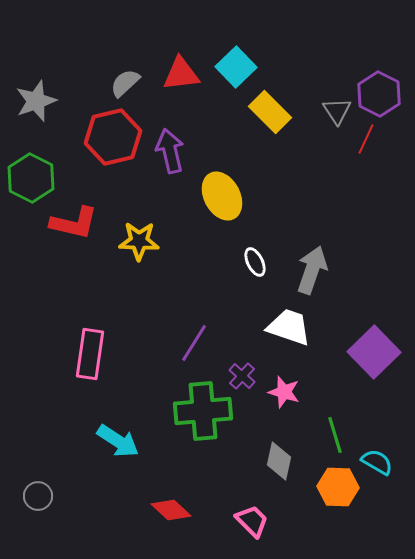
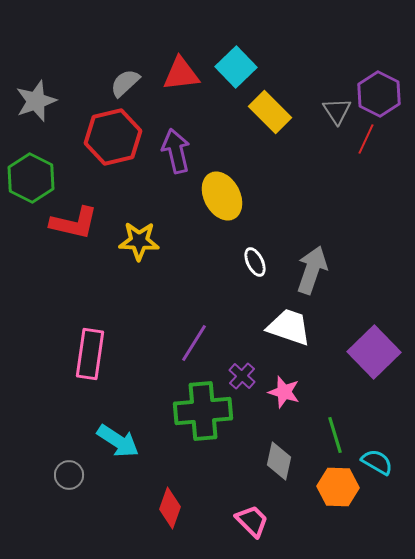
purple arrow: moved 6 px right
gray circle: moved 31 px right, 21 px up
red diamond: moved 1 px left, 2 px up; rotated 66 degrees clockwise
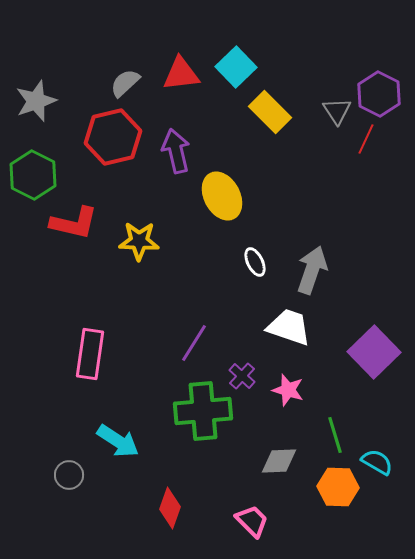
green hexagon: moved 2 px right, 3 px up
pink star: moved 4 px right, 2 px up
gray diamond: rotated 75 degrees clockwise
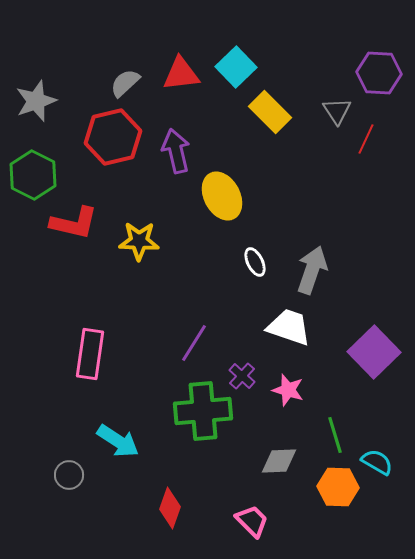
purple hexagon: moved 21 px up; rotated 24 degrees counterclockwise
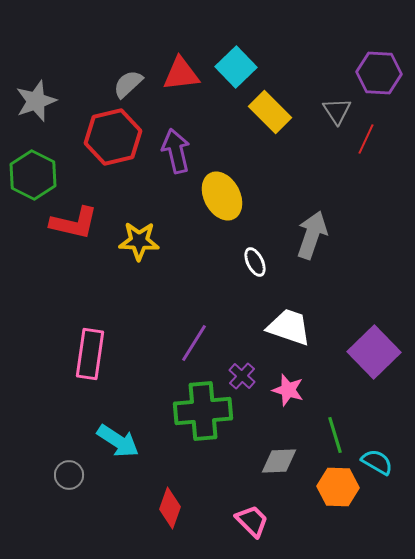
gray semicircle: moved 3 px right, 1 px down
gray arrow: moved 35 px up
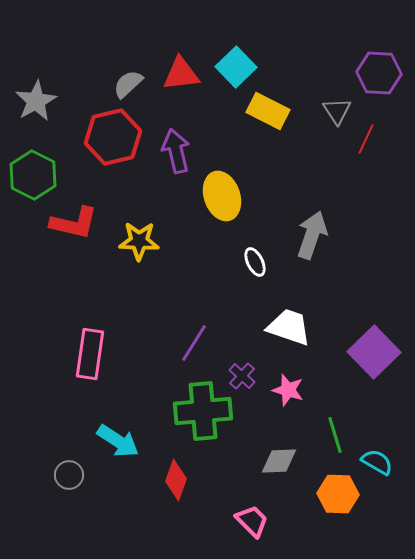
gray star: rotated 9 degrees counterclockwise
yellow rectangle: moved 2 px left, 1 px up; rotated 18 degrees counterclockwise
yellow ellipse: rotated 9 degrees clockwise
orange hexagon: moved 7 px down
red diamond: moved 6 px right, 28 px up
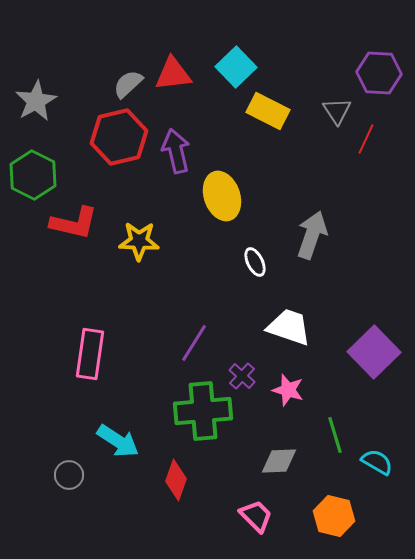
red triangle: moved 8 px left
red hexagon: moved 6 px right
orange hexagon: moved 4 px left, 22 px down; rotated 12 degrees clockwise
pink trapezoid: moved 4 px right, 5 px up
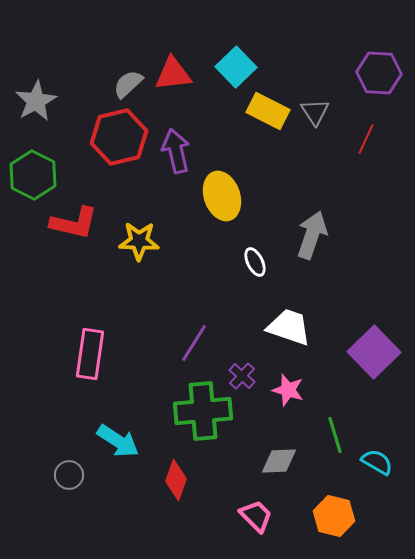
gray triangle: moved 22 px left, 1 px down
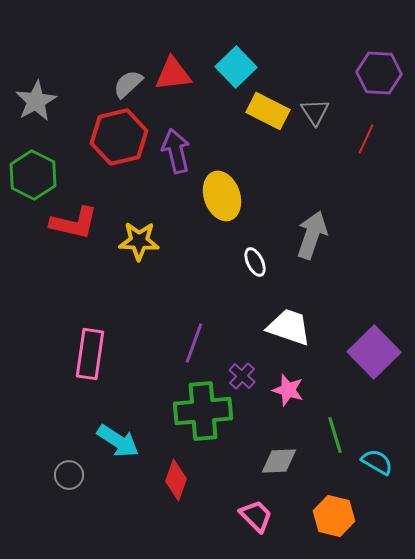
purple line: rotated 12 degrees counterclockwise
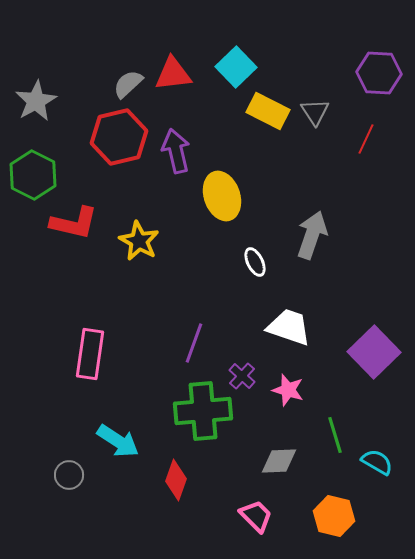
yellow star: rotated 27 degrees clockwise
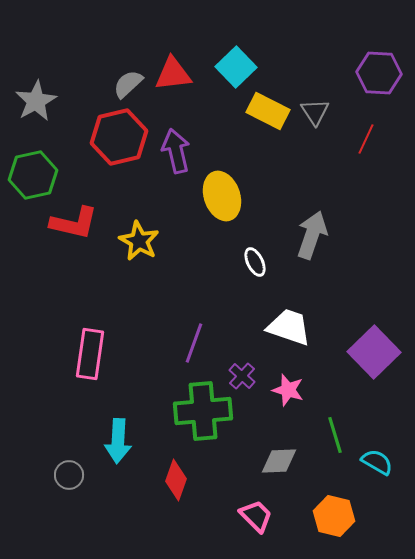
green hexagon: rotated 21 degrees clockwise
cyan arrow: rotated 60 degrees clockwise
